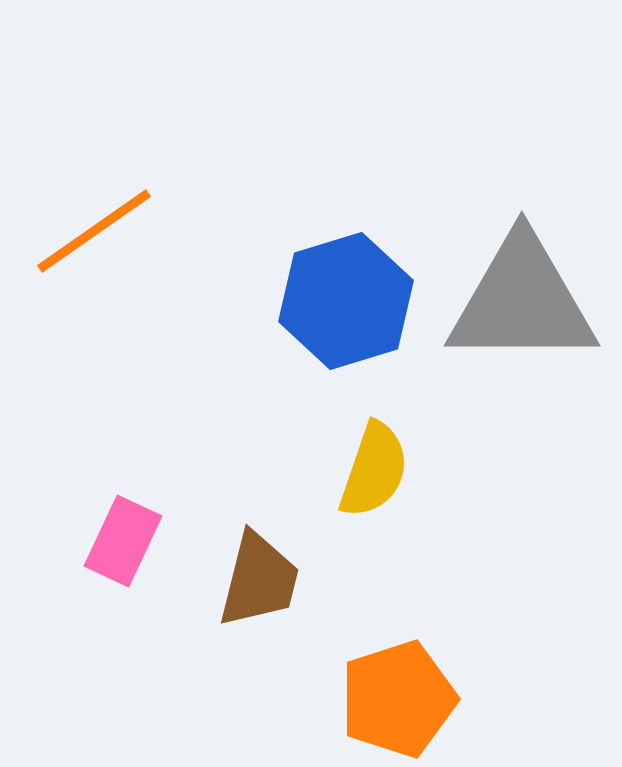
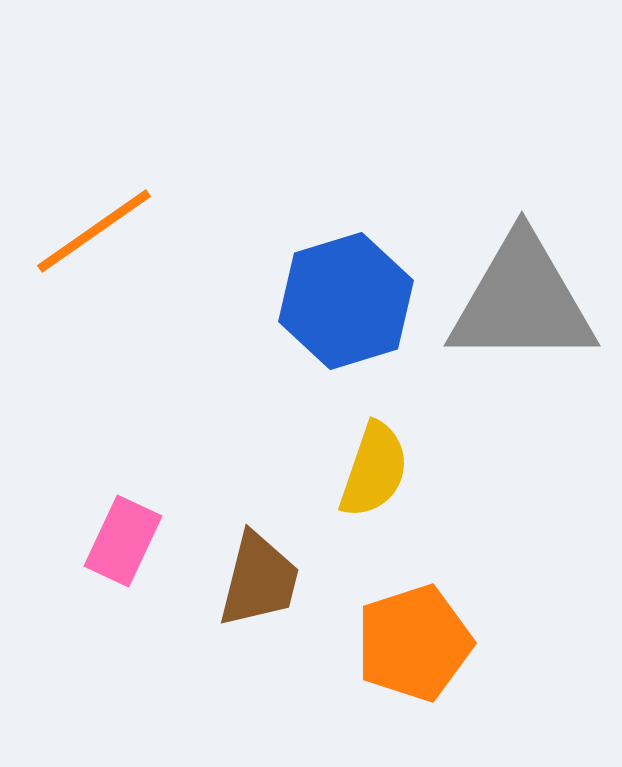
orange pentagon: moved 16 px right, 56 px up
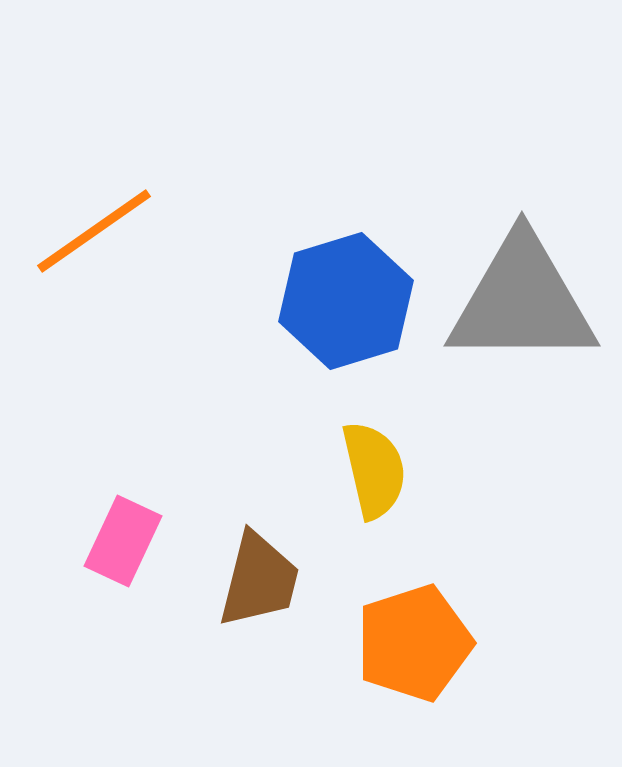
yellow semicircle: rotated 32 degrees counterclockwise
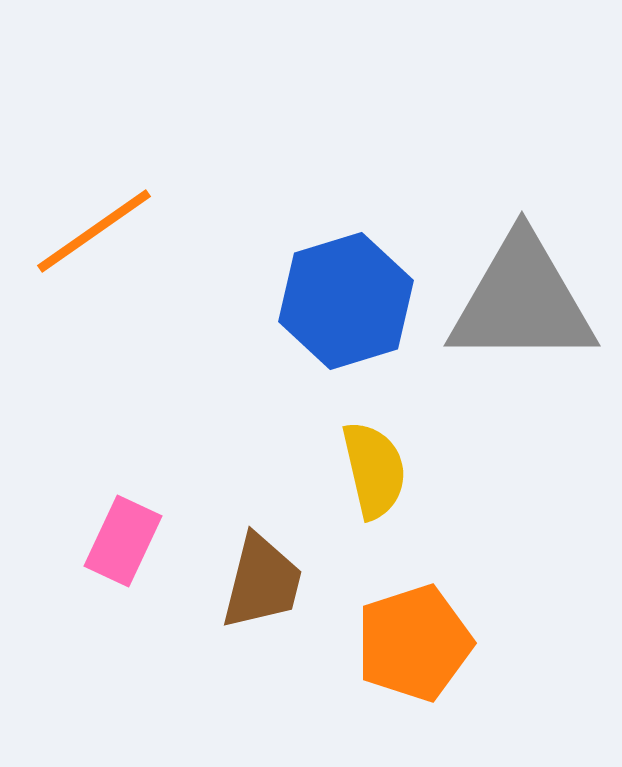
brown trapezoid: moved 3 px right, 2 px down
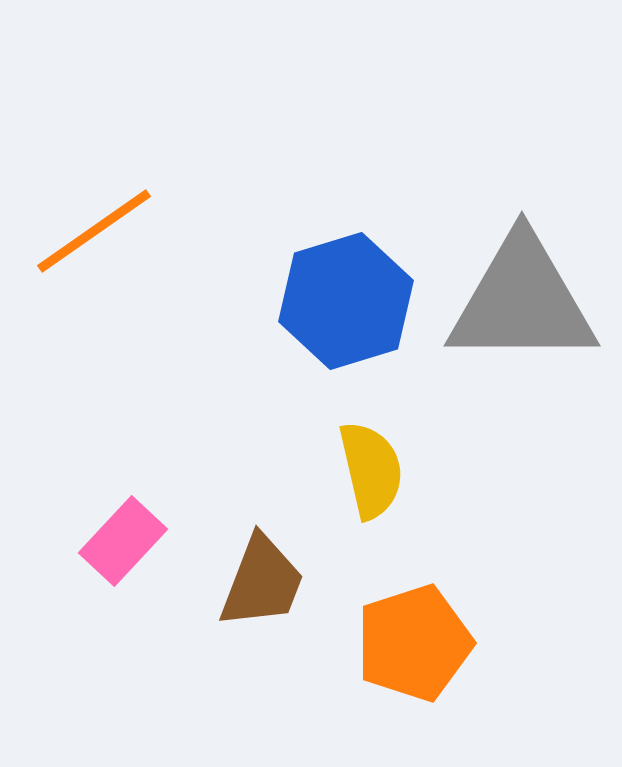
yellow semicircle: moved 3 px left
pink rectangle: rotated 18 degrees clockwise
brown trapezoid: rotated 7 degrees clockwise
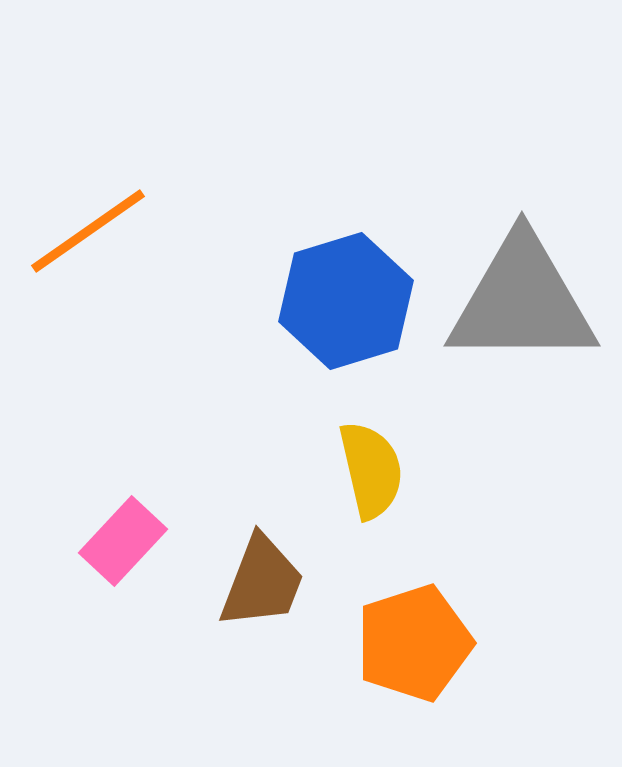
orange line: moved 6 px left
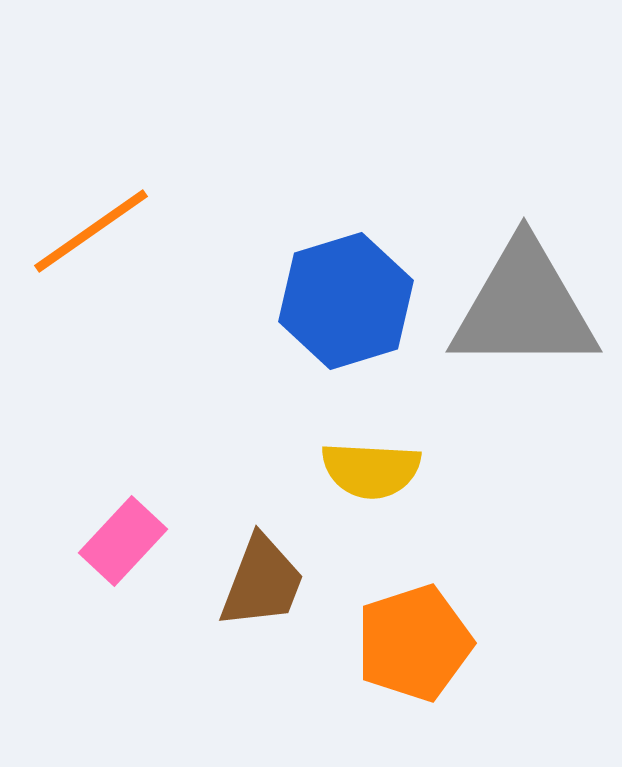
orange line: moved 3 px right
gray triangle: moved 2 px right, 6 px down
yellow semicircle: rotated 106 degrees clockwise
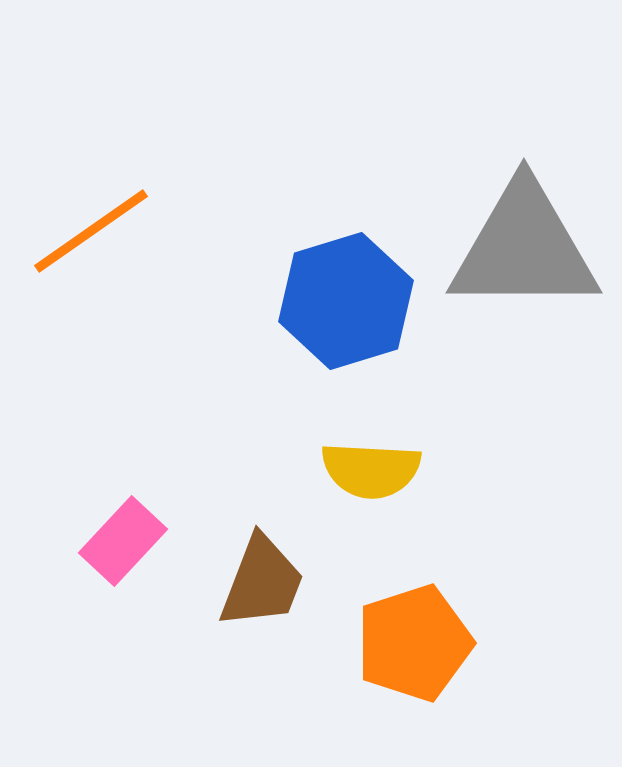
gray triangle: moved 59 px up
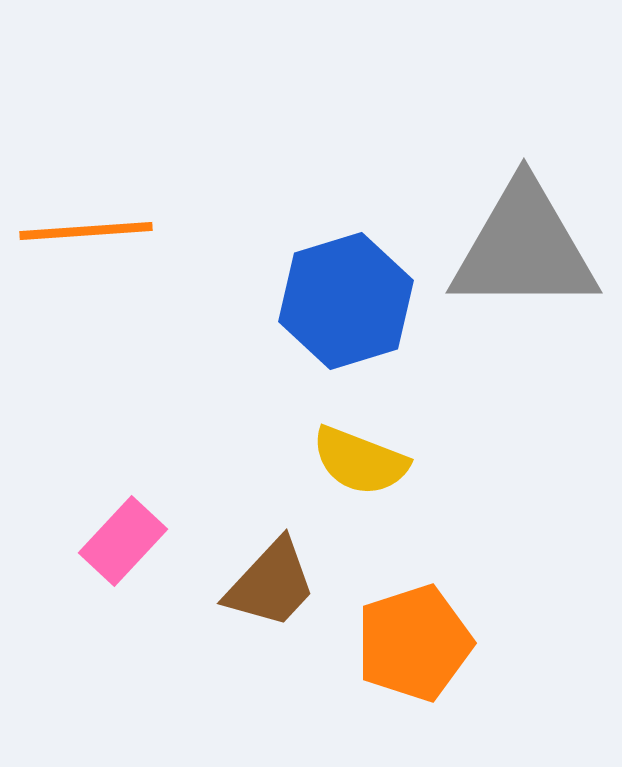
orange line: moved 5 px left; rotated 31 degrees clockwise
yellow semicircle: moved 11 px left, 9 px up; rotated 18 degrees clockwise
brown trapezoid: moved 9 px right, 2 px down; rotated 22 degrees clockwise
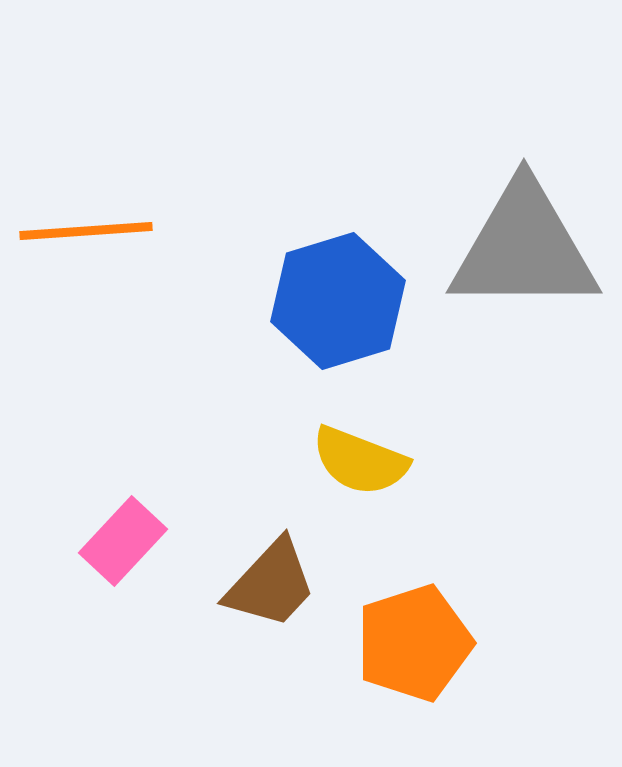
blue hexagon: moved 8 px left
